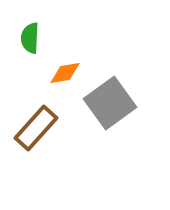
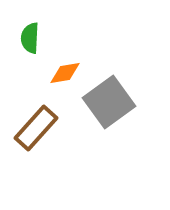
gray square: moved 1 px left, 1 px up
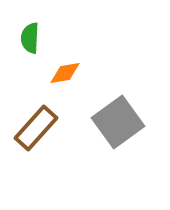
gray square: moved 9 px right, 20 px down
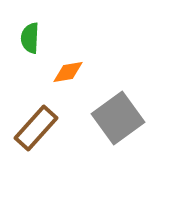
orange diamond: moved 3 px right, 1 px up
gray square: moved 4 px up
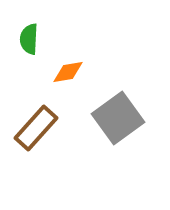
green semicircle: moved 1 px left, 1 px down
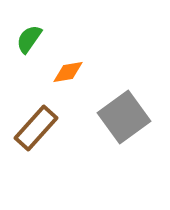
green semicircle: rotated 32 degrees clockwise
gray square: moved 6 px right, 1 px up
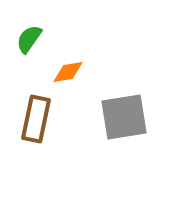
gray square: rotated 27 degrees clockwise
brown rectangle: moved 9 px up; rotated 30 degrees counterclockwise
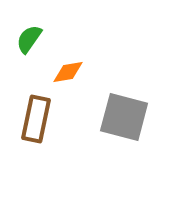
gray square: rotated 24 degrees clockwise
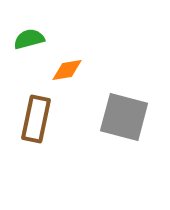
green semicircle: rotated 40 degrees clockwise
orange diamond: moved 1 px left, 2 px up
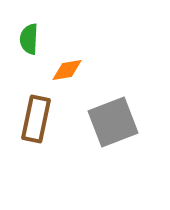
green semicircle: rotated 72 degrees counterclockwise
gray square: moved 11 px left, 5 px down; rotated 36 degrees counterclockwise
